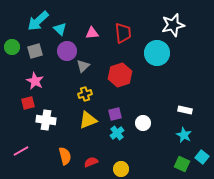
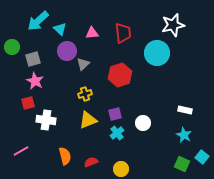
gray square: moved 2 px left, 8 px down
gray triangle: moved 2 px up
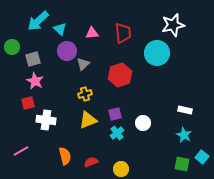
green square: rotated 14 degrees counterclockwise
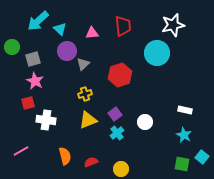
red trapezoid: moved 7 px up
purple square: rotated 24 degrees counterclockwise
white circle: moved 2 px right, 1 px up
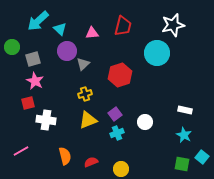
red trapezoid: rotated 20 degrees clockwise
cyan cross: rotated 16 degrees clockwise
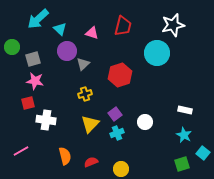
cyan arrow: moved 2 px up
pink triangle: rotated 24 degrees clockwise
pink star: rotated 18 degrees counterclockwise
yellow triangle: moved 2 px right, 4 px down; rotated 24 degrees counterclockwise
cyan square: moved 1 px right, 4 px up
green square: rotated 28 degrees counterclockwise
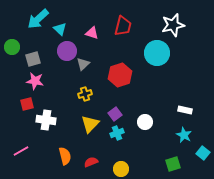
red square: moved 1 px left, 1 px down
green square: moved 9 px left
